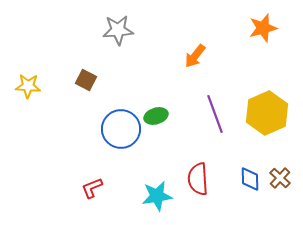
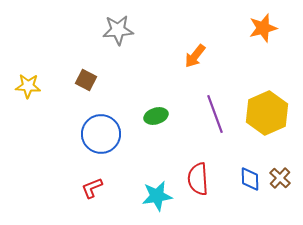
blue circle: moved 20 px left, 5 px down
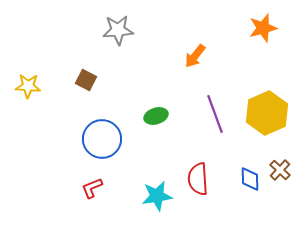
blue circle: moved 1 px right, 5 px down
brown cross: moved 8 px up
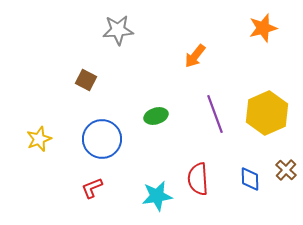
yellow star: moved 11 px right, 53 px down; rotated 25 degrees counterclockwise
brown cross: moved 6 px right
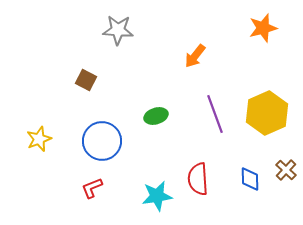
gray star: rotated 8 degrees clockwise
blue circle: moved 2 px down
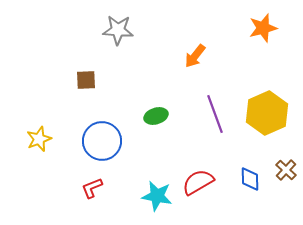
brown square: rotated 30 degrees counterclockwise
red semicircle: moved 3 px down; rotated 64 degrees clockwise
cyan star: rotated 20 degrees clockwise
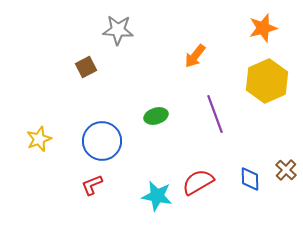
brown square: moved 13 px up; rotated 25 degrees counterclockwise
yellow hexagon: moved 32 px up
red L-shape: moved 3 px up
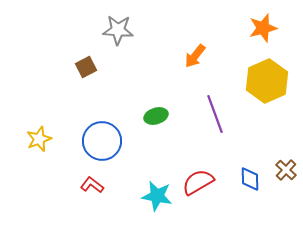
red L-shape: rotated 60 degrees clockwise
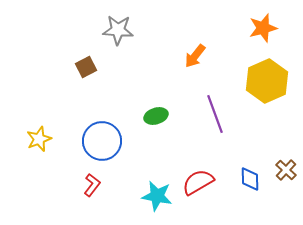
red L-shape: rotated 90 degrees clockwise
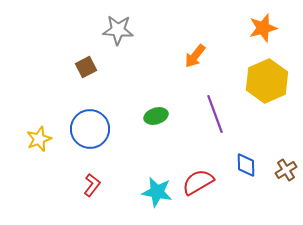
blue circle: moved 12 px left, 12 px up
brown cross: rotated 15 degrees clockwise
blue diamond: moved 4 px left, 14 px up
cyan star: moved 4 px up
